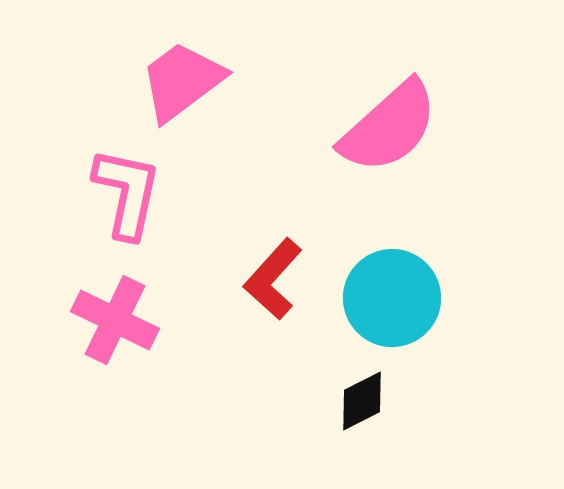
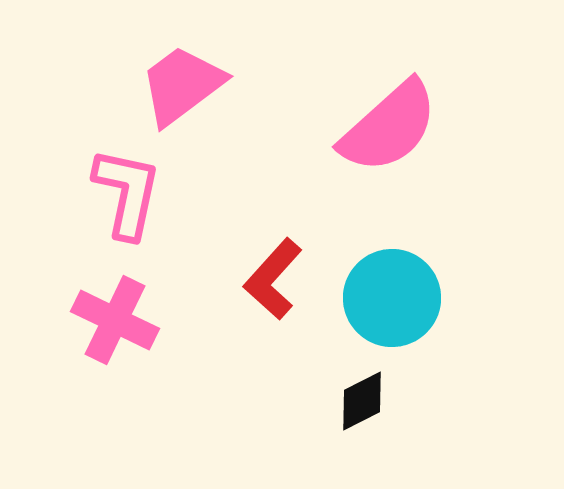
pink trapezoid: moved 4 px down
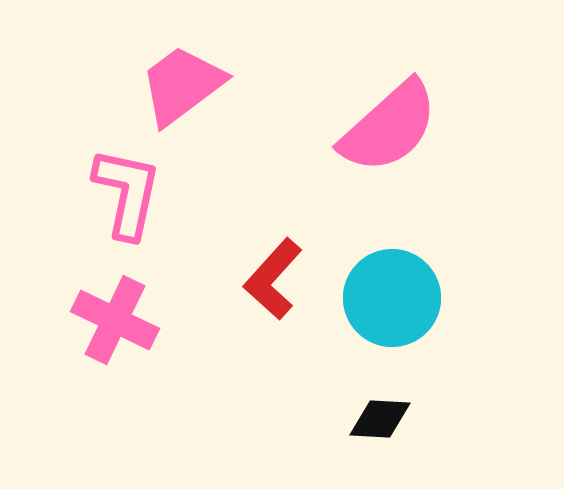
black diamond: moved 18 px right, 18 px down; rotated 30 degrees clockwise
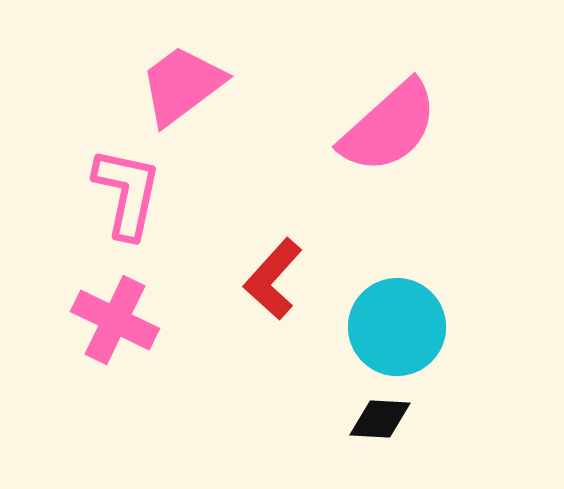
cyan circle: moved 5 px right, 29 px down
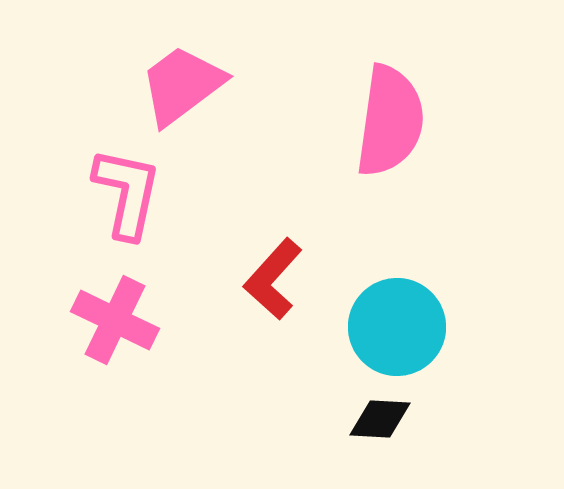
pink semicircle: moved 1 px right, 6 px up; rotated 40 degrees counterclockwise
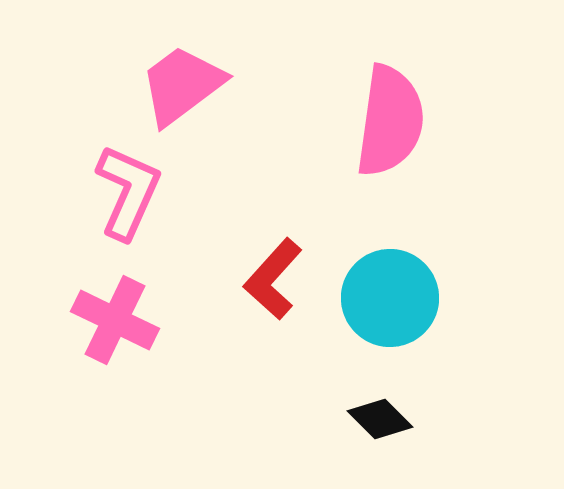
pink L-shape: moved 1 px right, 1 px up; rotated 12 degrees clockwise
cyan circle: moved 7 px left, 29 px up
black diamond: rotated 42 degrees clockwise
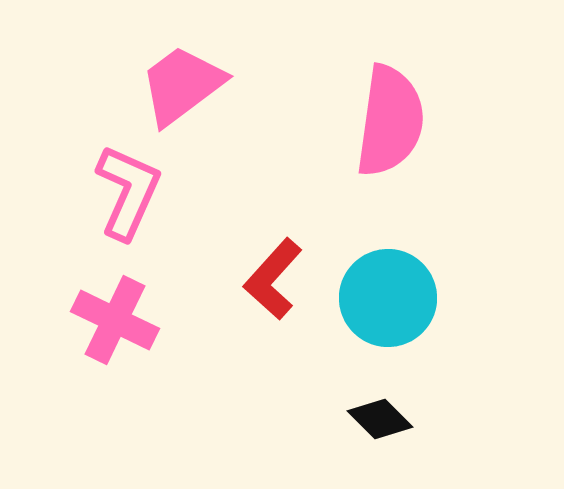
cyan circle: moved 2 px left
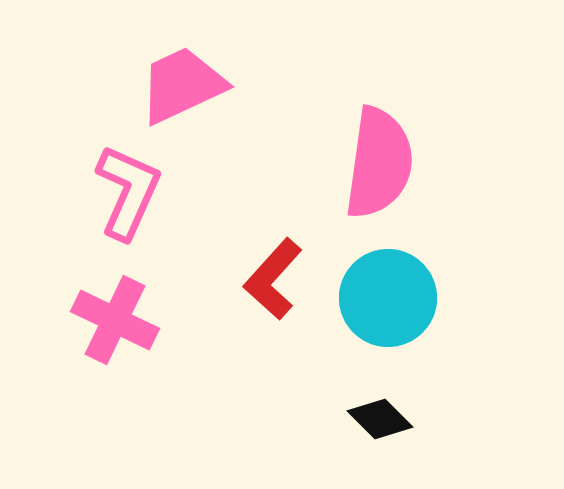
pink trapezoid: rotated 12 degrees clockwise
pink semicircle: moved 11 px left, 42 px down
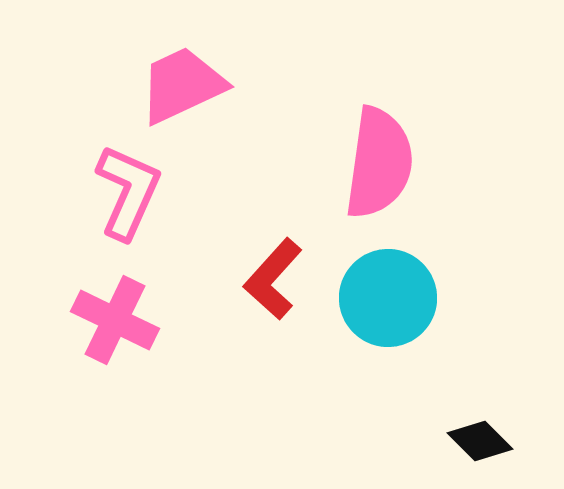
black diamond: moved 100 px right, 22 px down
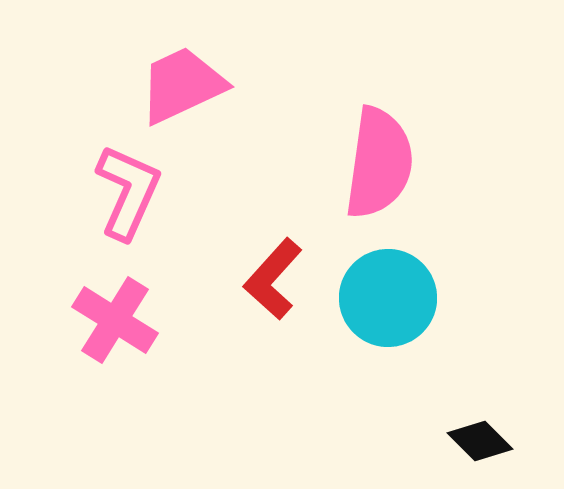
pink cross: rotated 6 degrees clockwise
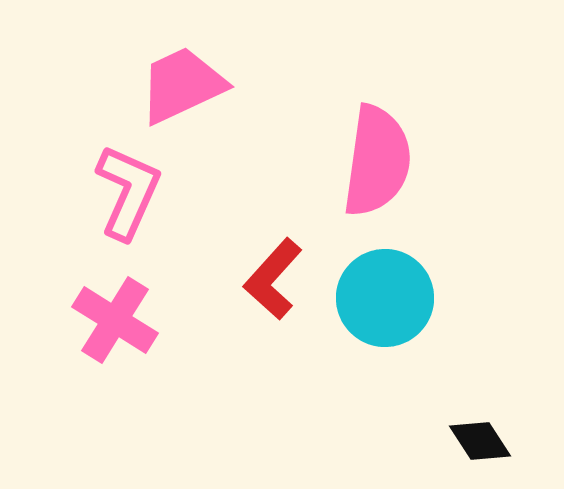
pink semicircle: moved 2 px left, 2 px up
cyan circle: moved 3 px left
black diamond: rotated 12 degrees clockwise
